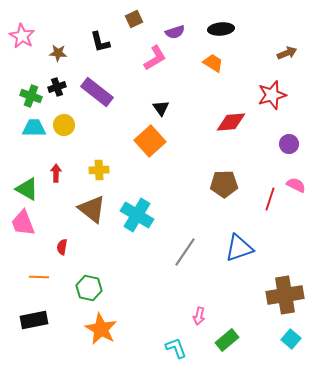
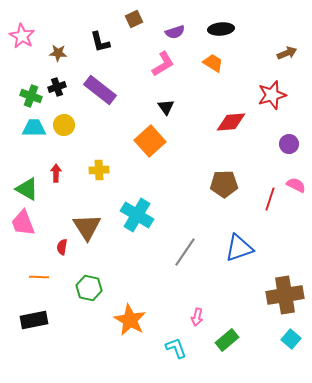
pink L-shape: moved 8 px right, 6 px down
purple rectangle: moved 3 px right, 2 px up
black triangle: moved 5 px right, 1 px up
brown triangle: moved 5 px left, 18 px down; rotated 20 degrees clockwise
pink arrow: moved 2 px left, 1 px down
orange star: moved 29 px right, 9 px up
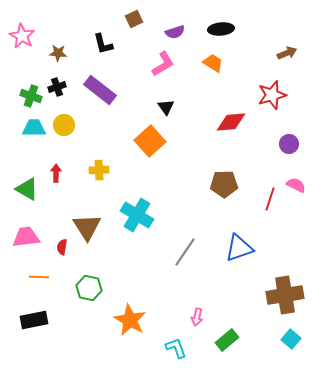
black L-shape: moved 3 px right, 2 px down
pink trapezoid: moved 3 px right, 14 px down; rotated 104 degrees clockwise
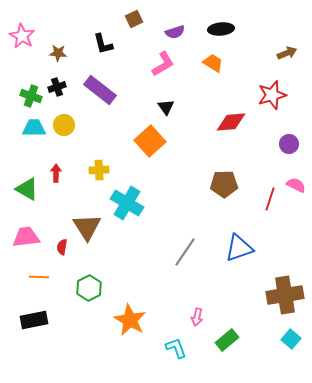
cyan cross: moved 10 px left, 12 px up
green hexagon: rotated 20 degrees clockwise
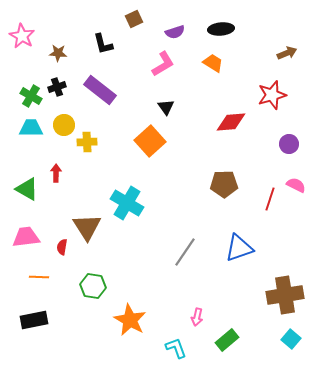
green cross: rotated 10 degrees clockwise
cyan trapezoid: moved 3 px left
yellow cross: moved 12 px left, 28 px up
green hexagon: moved 4 px right, 2 px up; rotated 25 degrees counterclockwise
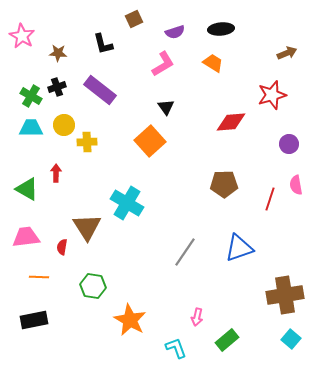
pink semicircle: rotated 126 degrees counterclockwise
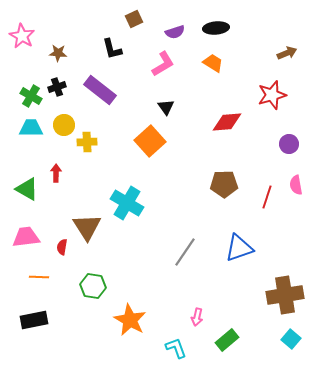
black ellipse: moved 5 px left, 1 px up
black L-shape: moved 9 px right, 5 px down
red diamond: moved 4 px left
red line: moved 3 px left, 2 px up
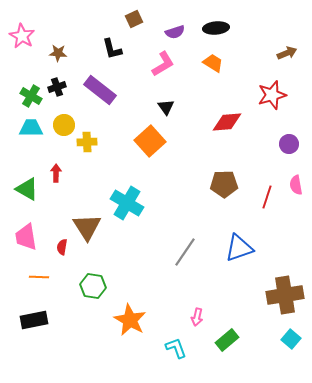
pink trapezoid: rotated 92 degrees counterclockwise
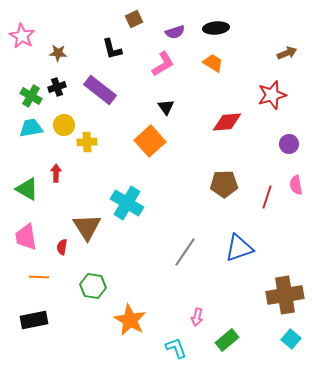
cyan trapezoid: rotated 10 degrees counterclockwise
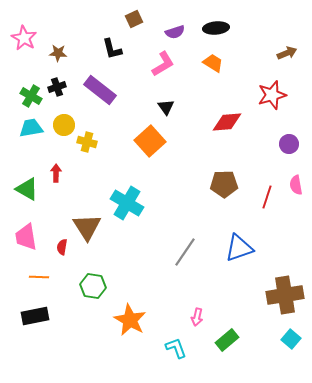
pink star: moved 2 px right, 2 px down
yellow cross: rotated 18 degrees clockwise
black rectangle: moved 1 px right, 4 px up
